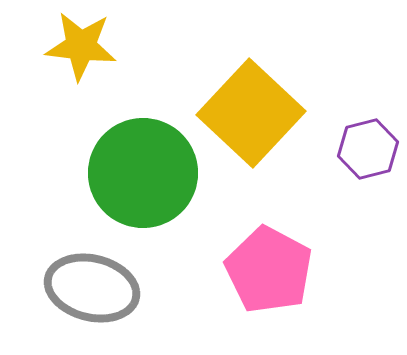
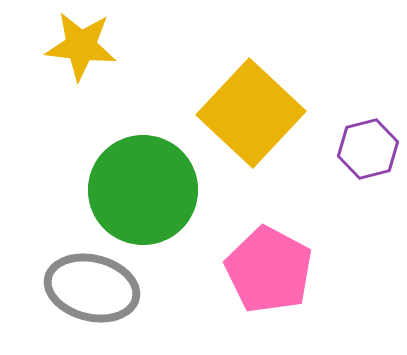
green circle: moved 17 px down
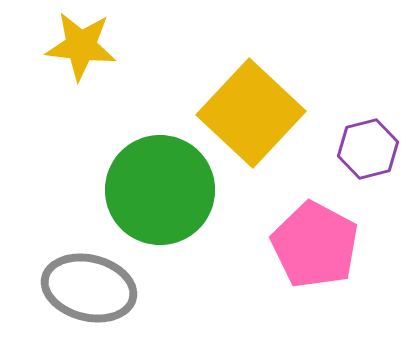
green circle: moved 17 px right
pink pentagon: moved 46 px right, 25 px up
gray ellipse: moved 3 px left
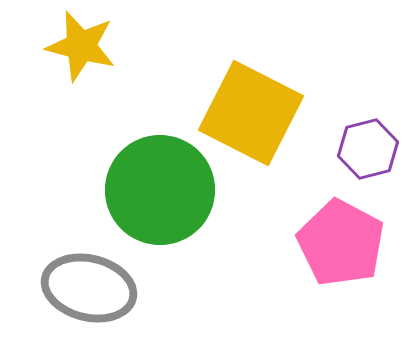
yellow star: rotated 8 degrees clockwise
yellow square: rotated 16 degrees counterclockwise
pink pentagon: moved 26 px right, 2 px up
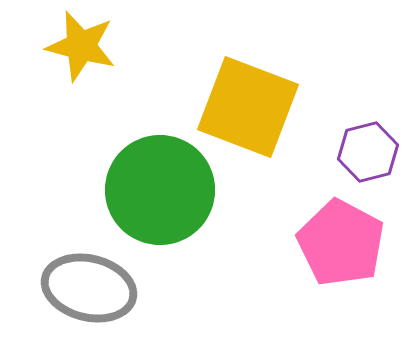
yellow square: moved 3 px left, 6 px up; rotated 6 degrees counterclockwise
purple hexagon: moved 3 px down
